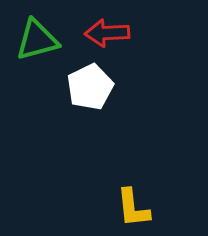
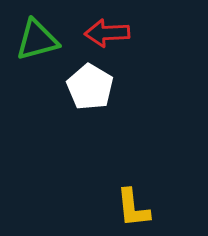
white pentagon: rotated 15 degrees counterclockwise
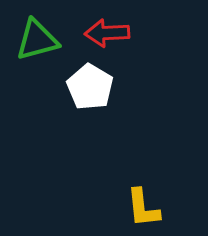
yellow L-shape: moved 10 px right
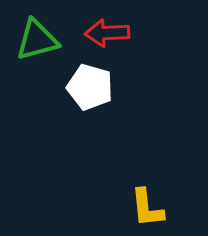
white pentagon: rotated 15 degrees counterclockwise
yellow L-shape: moved 4 px right
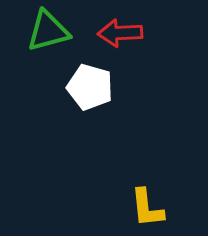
red arrow: moved 13 px right
green triangle: moved 11 px right, 9 px up
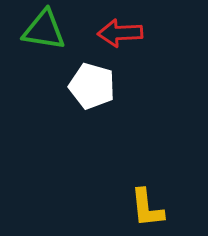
green triangle: moved 4 px left, 1 px up; rotated 24 degrees clockwise
white pentagon: moved 2 px right, 1 px up
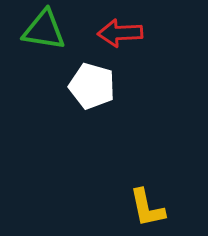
yellow L-shape: rotated 6 degrees counterclockwise
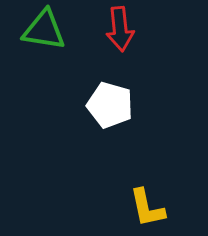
red arrow: moved 4 px up; rotated 93 degrees counterclockwise
white pentagon: moved 18 px right, 19 px down
